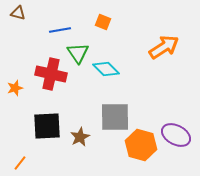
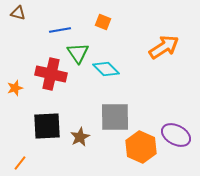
orange hexagon: moved 2 px down; rotated 8 degrees clockwise
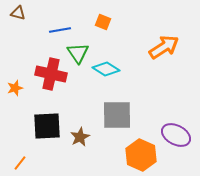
cyan diamond: rotated 12 degrees counterclockwise
gray square: moved 2 px right, 2 px up
orange hexagon: moved 8 px down
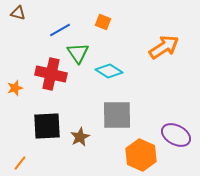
blue line: rotated 20 degrees counterclockwise
cyan diamond: moved 3 px right, 2 px down
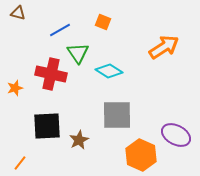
brown star: moved 1 px left, 3 px down
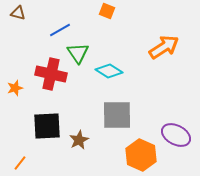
orange square: moved 4 px right, 11 px up
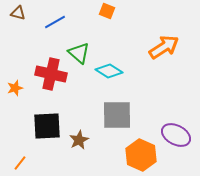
blue line: moved 5 px left, 8 px up
green triangle: moved 1 px right; rotated 15 degrees counterclockwise
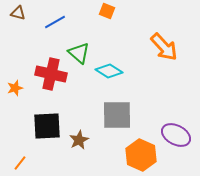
orange arrow: rotated 80 degrees clockwise
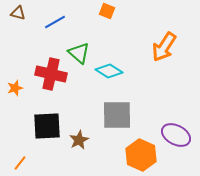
orange arrow: rotated 76 degrees clockwise
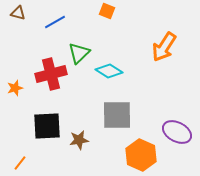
green triangle: rotated 35 degrees clockwise
red cross: rotated 28 degrees counterclockwise
purple ellipse: moved 1 px right, 3 px up
brown star: rotated 18 degrees clockwise
